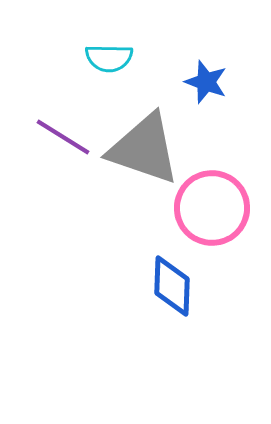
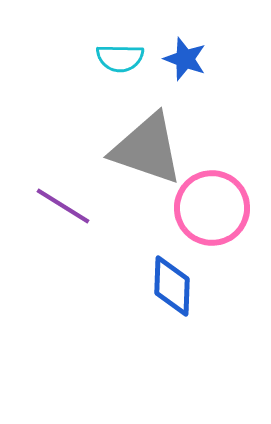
cyan semicircle: moved 11 px right
blue star: moved 21 px left, 23 px up
purple line: moved 69 px down
gray triangle: moved 3 px right
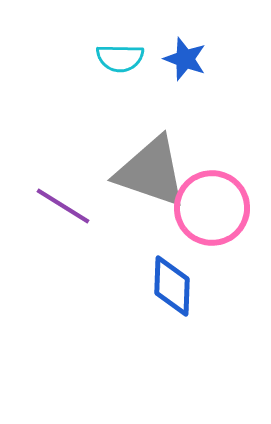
gray triangle: moved 4 px right, 23 px down
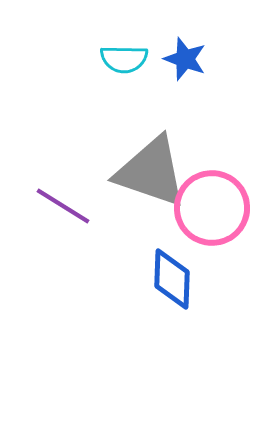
cyan semicircle: moved 4 px right, 1 px down
blue diamond: moved 7 px up
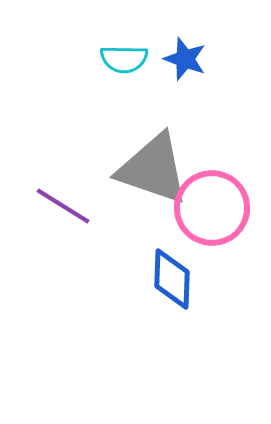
gray triangle: moved 2 px right, 3 px up
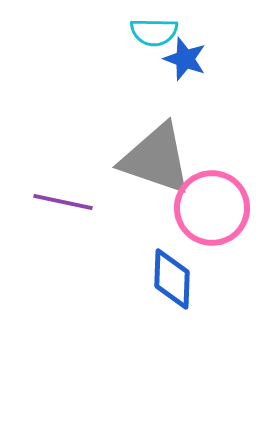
cyan semicircle: moved 30 px right, 27 px up
gray triangle: moved 3 px right, 10 px up
purple line: moved 4 px up; rotated 20 degrees counterclockwise
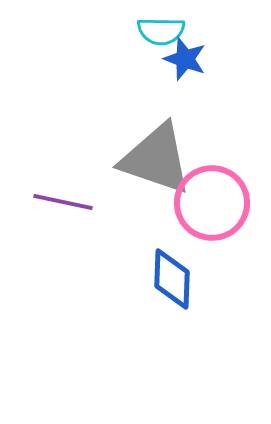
cyan semicircle: moved 7 px right, 1 px up
pink circle: moved 5 px up
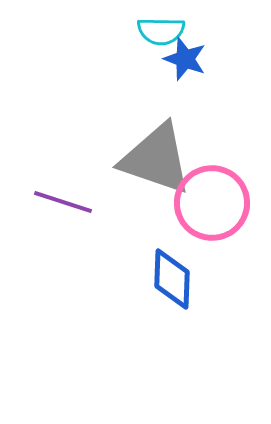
purple line: rotated 6 degrees clockwise
